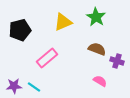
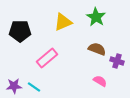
black pentagon: moved 1 px down; rotated 15 degrees clockwise
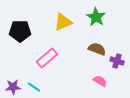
purple star: moved 1 px left, 1 px down
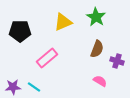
brown semicircle: rotated 90 degrees clockwise
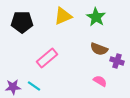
yellow triangle: moved 6 px up
black pentagon: moved 2 px right, 9 px up
brown semicircle: moved 2 px right; rotated 90 degrees clockwise
cyan line: moved 1 px up
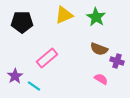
yellow triangle: moved 1 px right, 1 px up
pink semicircle: moved 1 px right, 2 px up
purple star: moved 2 px right, 11 px up; rotated 28 degrees counterclockwise
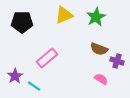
green star: rotated 12 degrees clockwise
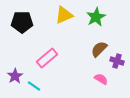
brown semicircle: rotated 114 degrees clockwise
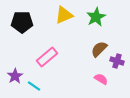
pink rectangle: moved 1 px up
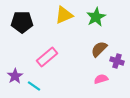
pink semicircle: rotated 48 degrees counterclockwise
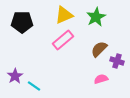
pink rectangle: moved 16 px right, 17 px up
